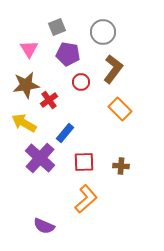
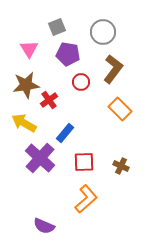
brown cross: rotated 21 degrees clockwise
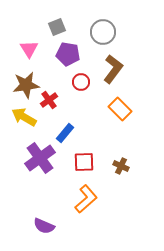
yellow arrow: moved 6 px up
purple cross: rotated 12 degrees clockwise
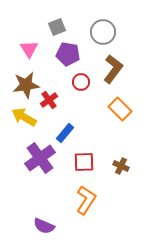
orange L-shape: moved 1 px down; rotated 16 degrees counterclockwise
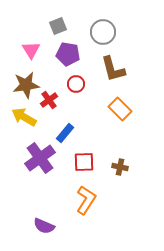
gray square: moved 1 px right, 1 px up
pink triangle: moved 2 px right, 1 px down
brown L-shape: rotated 128 degrees clockwise
red circle: moved 5 px left, 2 px down
brown cross: moved 1 px left, 1 px down; rotated 14 degrees counterclockwise
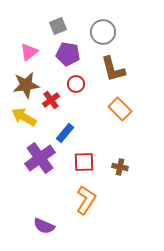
pink triangle: moved 2 px left, 2 px down; rotated 24 degrees clockwise
red cross: moved 2 px right
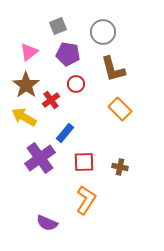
brown star: rotated 28 degrees counterclockwise
purple semicircle: moved 3 px right, 3 px up
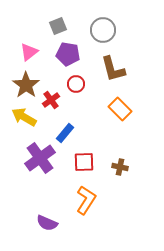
gray circle: moved 2 px up
